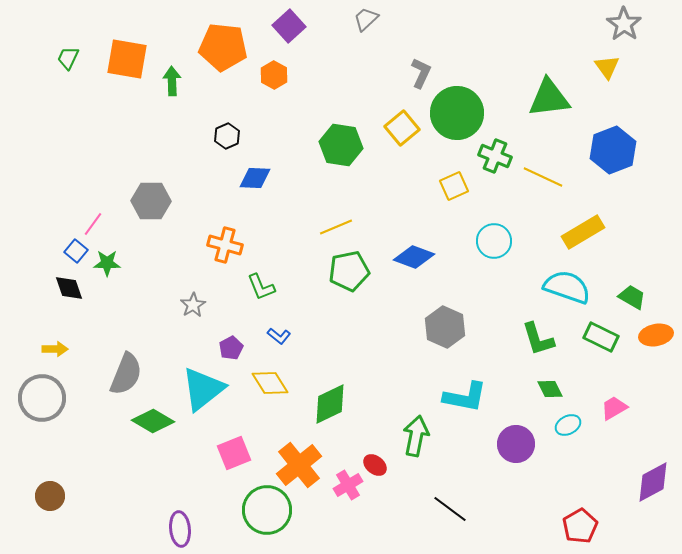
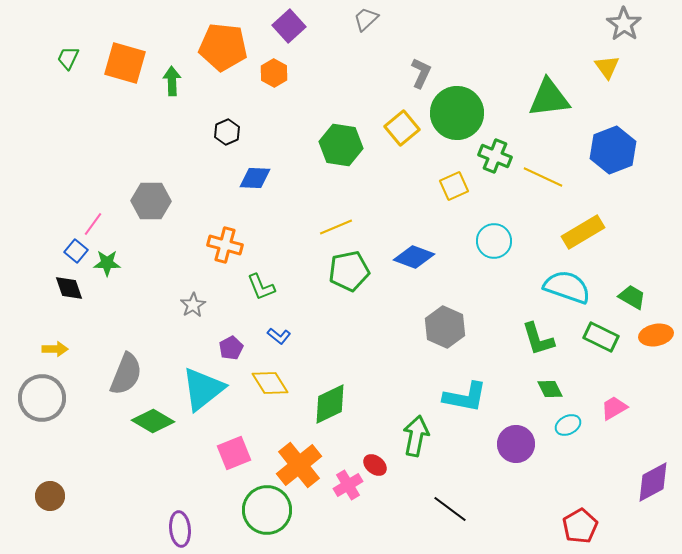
orange square at (127, 59): moved 2 px left, 4 px down; rotated 6 degrees clockwise
orange hexagon at (274, 75): moved 2 px up
black hexagon at (227, 136): moved 4 px up
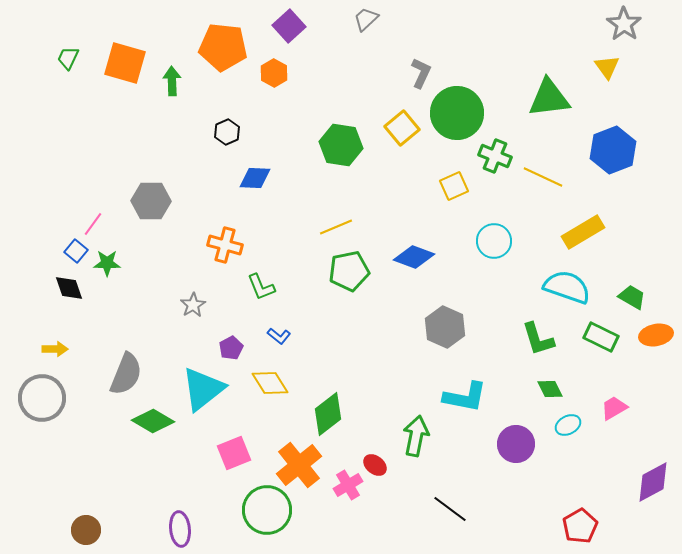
green diamond at (330, 404): moved 2 px left, 10 px down; rotated 12 degrees counterclockwise
brown circle at (50, 496): moved 36 px right, 34 px down
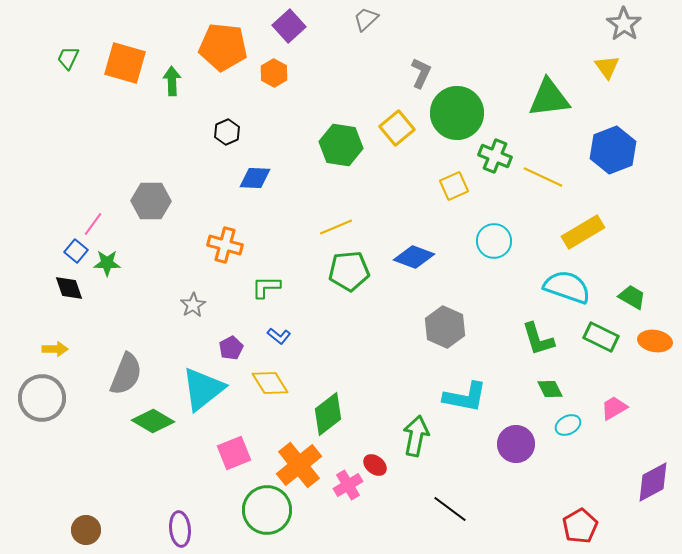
yellow square at (402, 128): moved 5 px left
green pentagon at (349, 271): rotated 6 degrees clockwise
green L-shape at (261, 287): moved 5 px right; rotated 112 degrees clockwise
orange ellipse at (656, 335): moved 1 px left, 6 px down; rotated 20 degrees clockwise
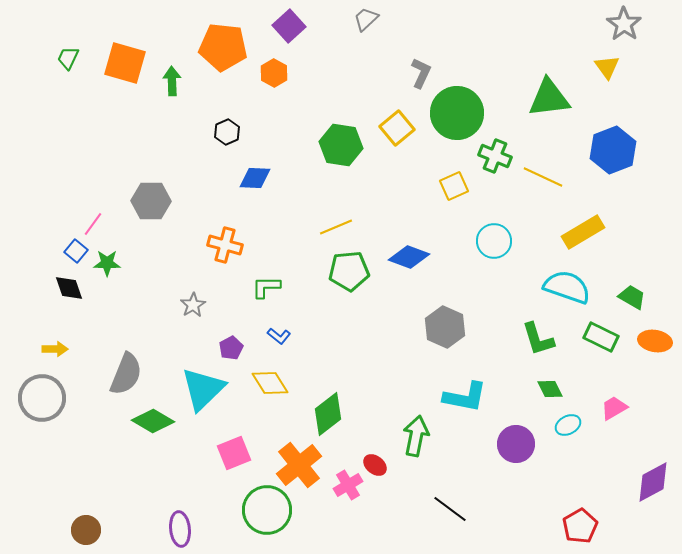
blue diamond at (414, 257): moved 5 px left
cyan triangle at (203, 389): rotated 6 degrees counterclockwise
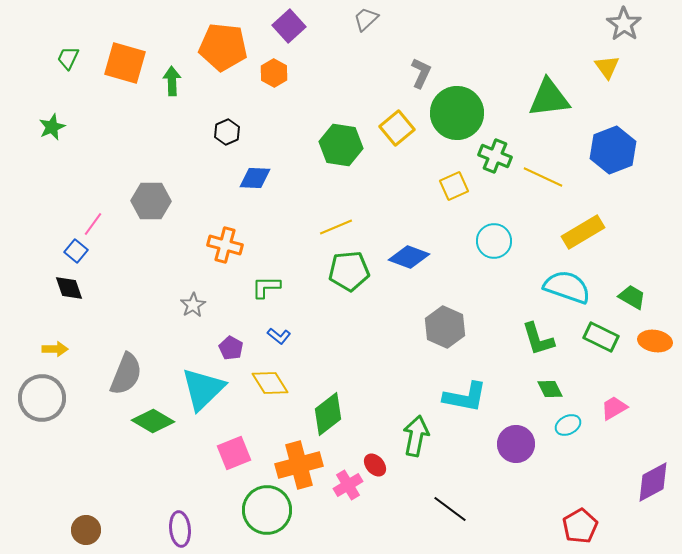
green star at (107, 263): moved 55 px left, 136 px up; rotated 24 degrees counterclockwise
purple pentagon at (231, 348): rotated 15 degrees counterclockwise
orange cross at (299, 465): rotated 24 degrees clockwise
red ellipse at (375, 465): rotated 10 degrees clockwise
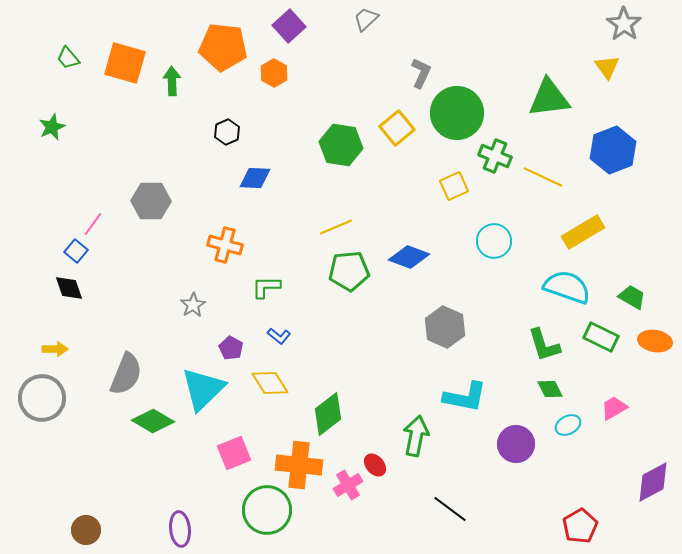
green trapezoid at (68, 58): rotated 65 degrees counterclockwise
green L-shape at (538, 339): moved 6 px right, 6 px down
orange cross at (299, 465): rotated 21 degrees clockwise
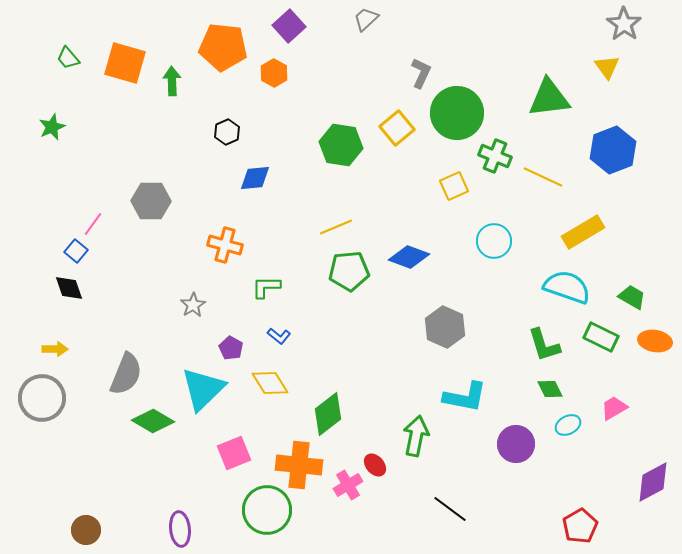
blue diamond at (255, 178): rotated 8 degrees counterclockwise
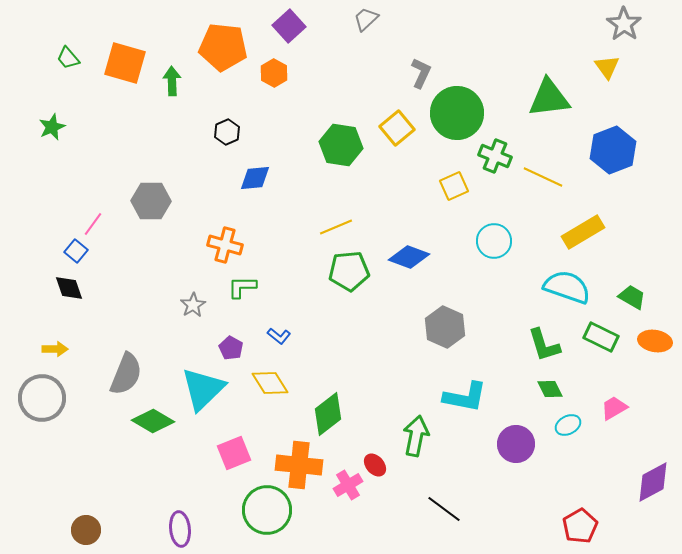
green L-shape at (266, 287): moved 24 px left
black line at (450, 509): moved 6 px left
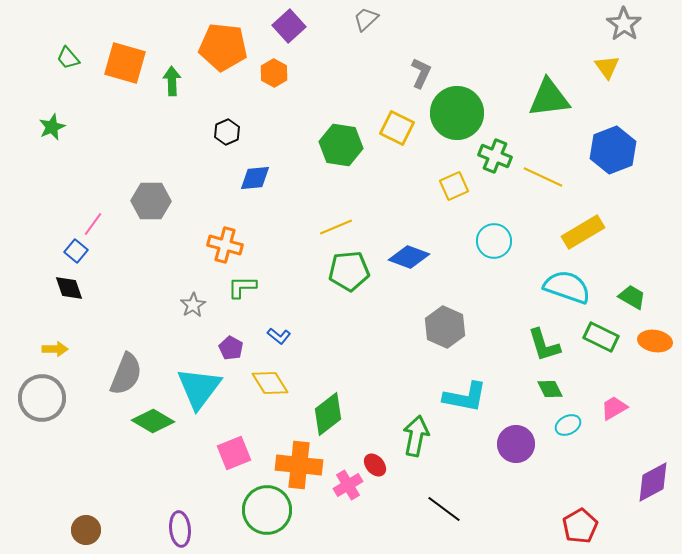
yellow square at (397, 128): rotated 24 degrees counterclockwise
cyan triangle at (203, 389): moved 4 px left, 1 px up; rotated 9 degrees counterclockwise
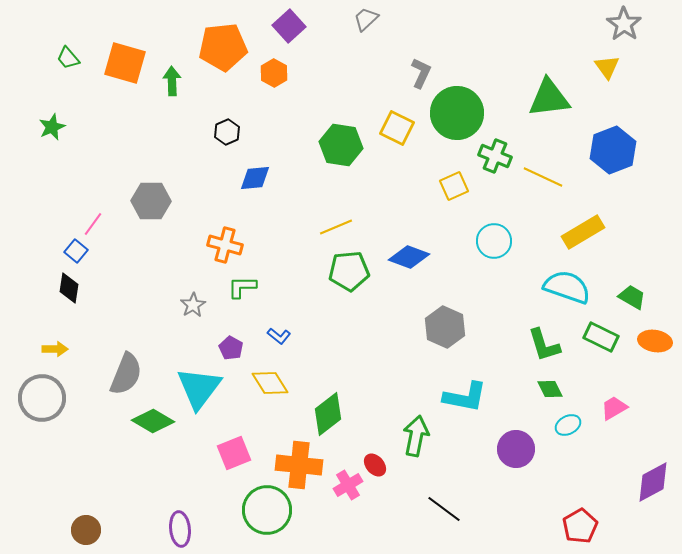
orange pentagon at (223, 47): rotated 12 degrees counterclockwise
black diamond at (69, 288): rotated 28 degrees clockwise
purple circle at (516, 444): moved 5 px down
